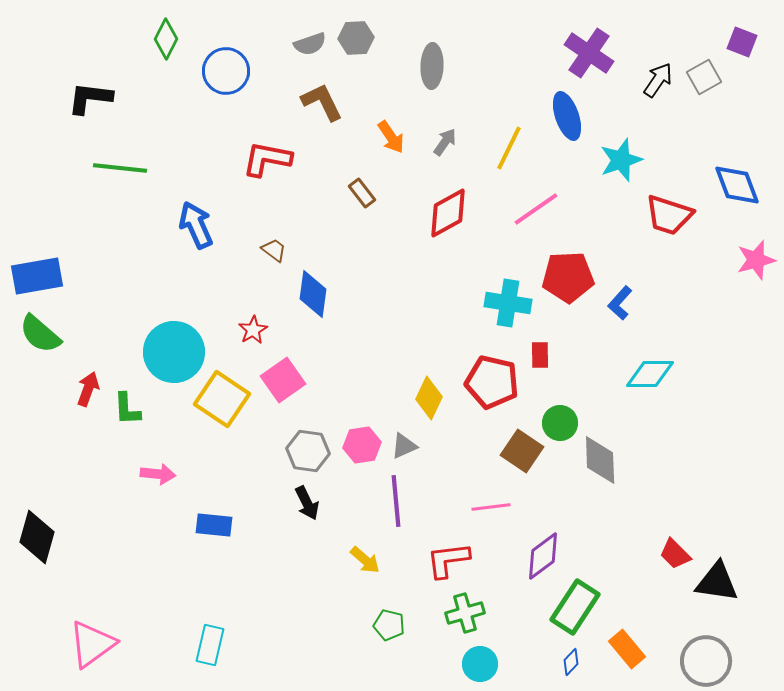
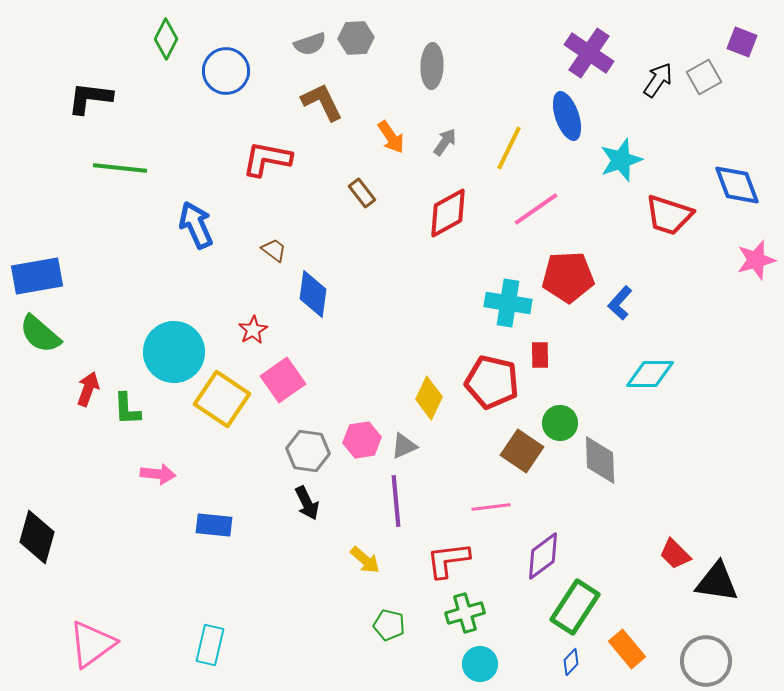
pink hexagon at (362, 445): moved 5 px up
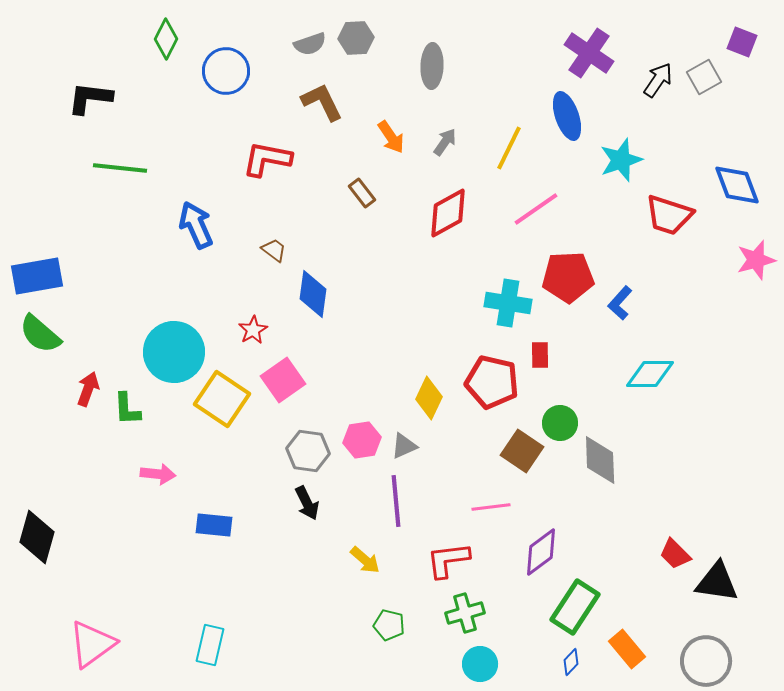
purple diamond at (543, 556): moved 2 px left, 4 px up
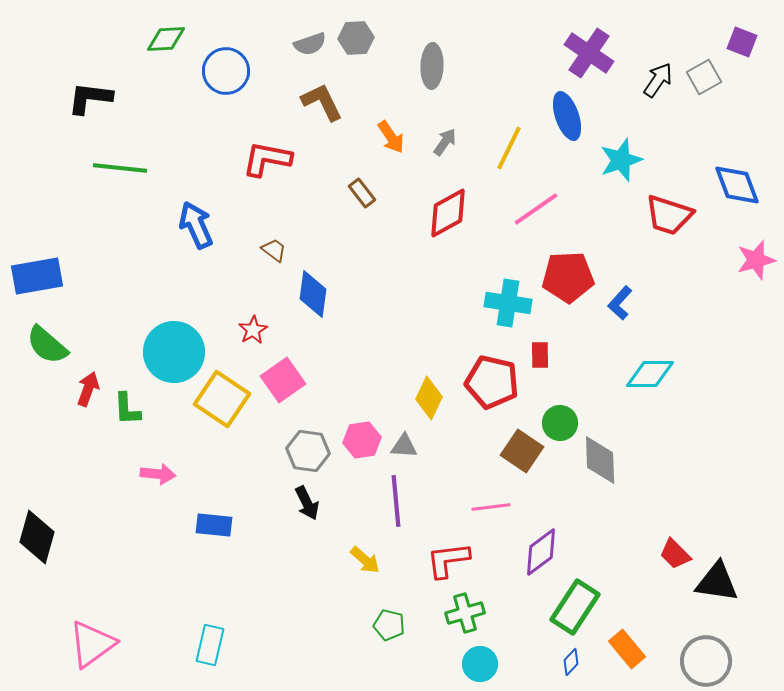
green diamond at (166, 39): rotated 60 degrees clockwise
green semicircle at (40, 334): moved 7 px right, 11 px down
gray triangle at (404, 446): rotated 28 degrees clockwise
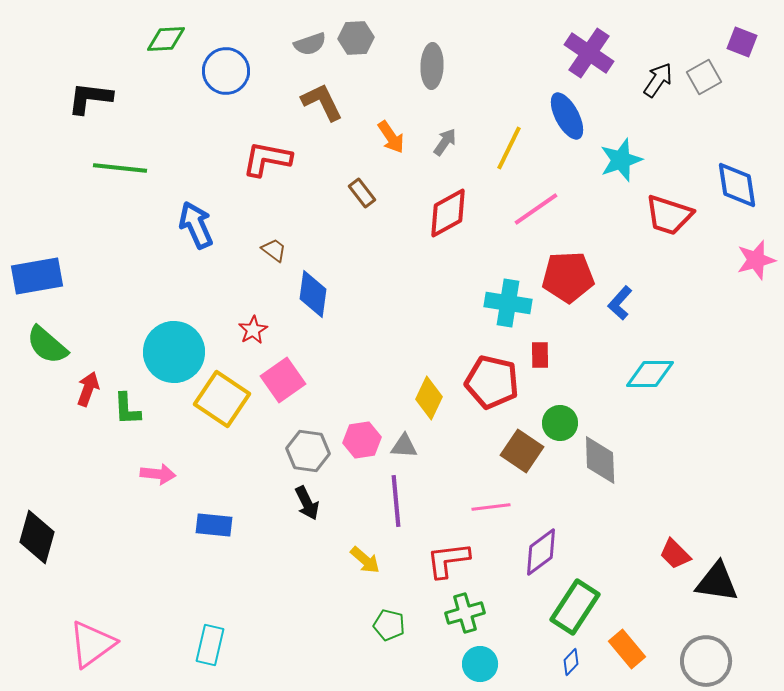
blue ellipse at (567, 116): rotated 9 degrees counterclockwise
blue diamond at (737, 185): rotated 12 degrees clockwise
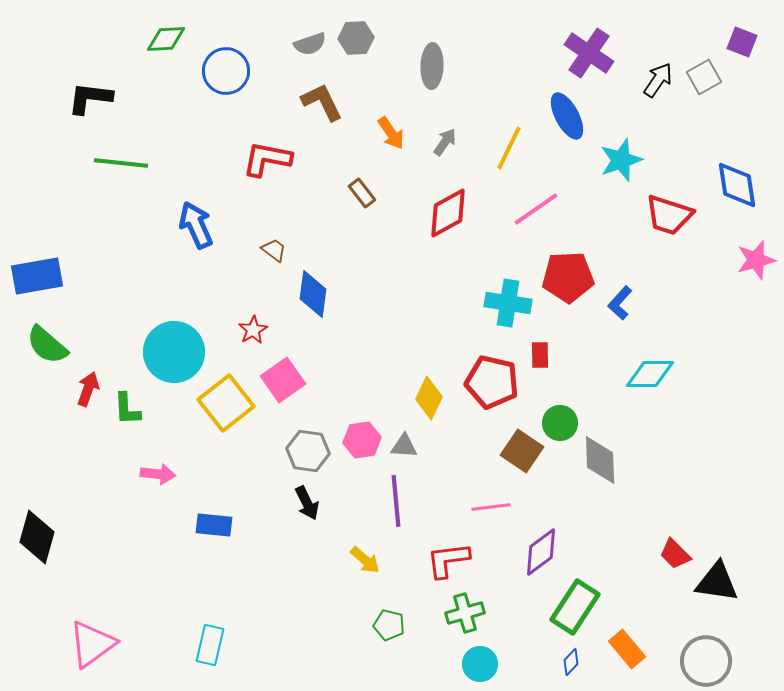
orange arrow at (391, 137): moved 4 px up
green line at (120, 168): moved 1 px right, 5 px up
yellow square at (222, 399): moved 4 px right, 4 px down; rotated 18 degrees clockwise
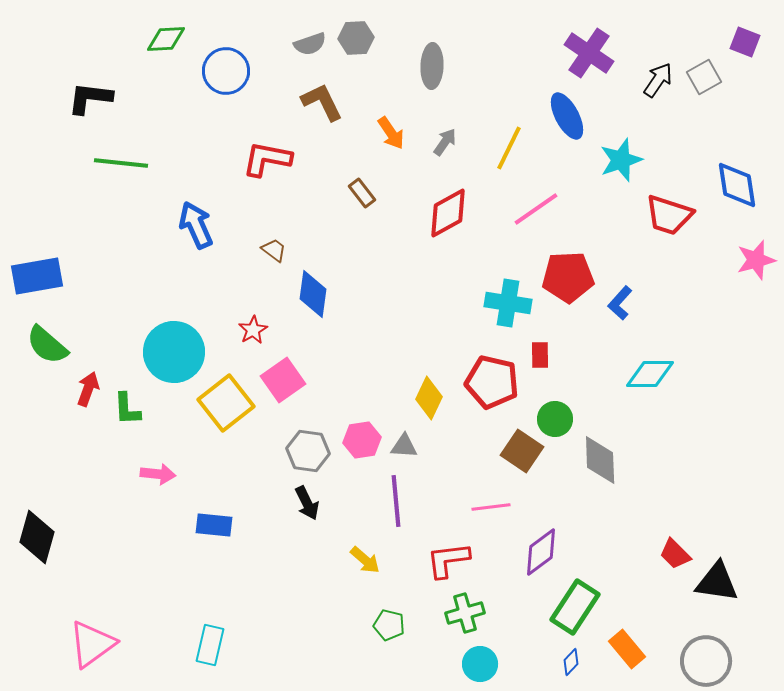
purple square at (742, 42): moved 3 px right
green circle at (560, 423): moved 5 px left, 4 px up
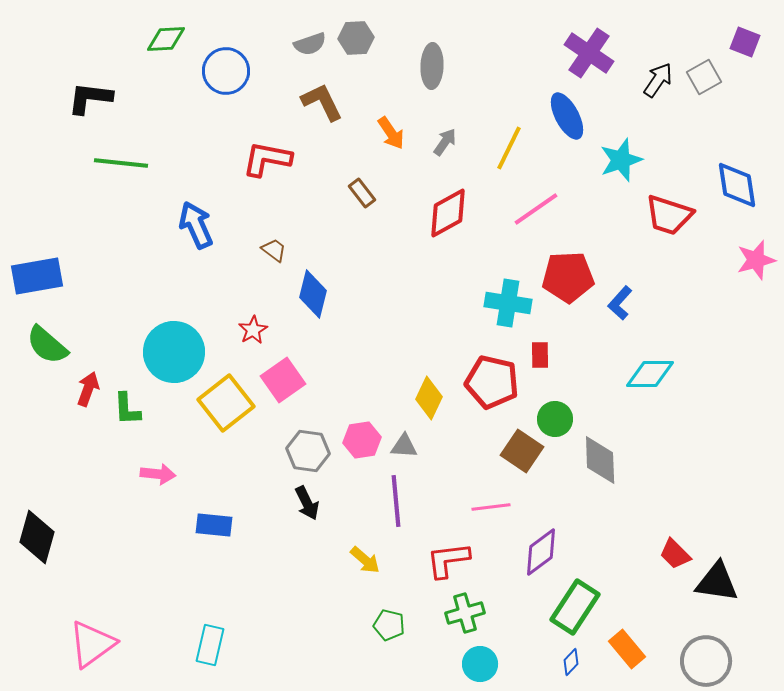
blue diamond at (313, 294): rotated 6 degrees clockwise
